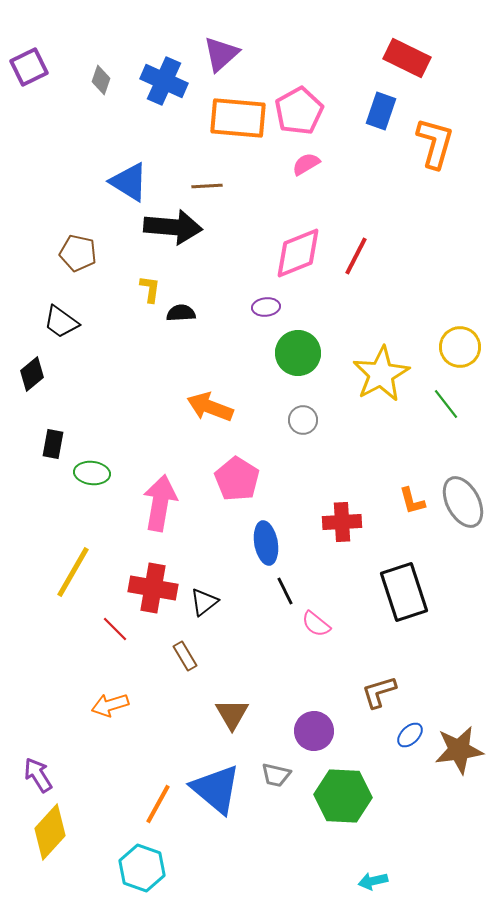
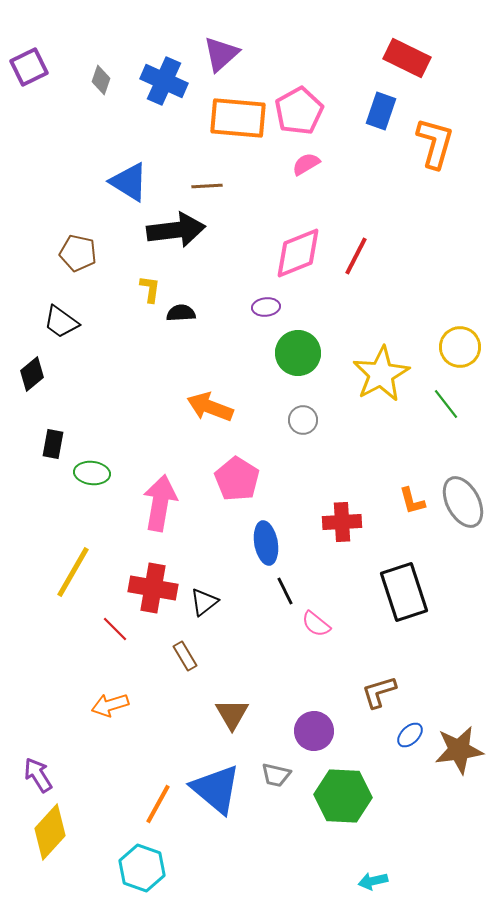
black arrow at (173, 227): moved 3 px right, 3 px down; rotated 12 degrees counterclockwise
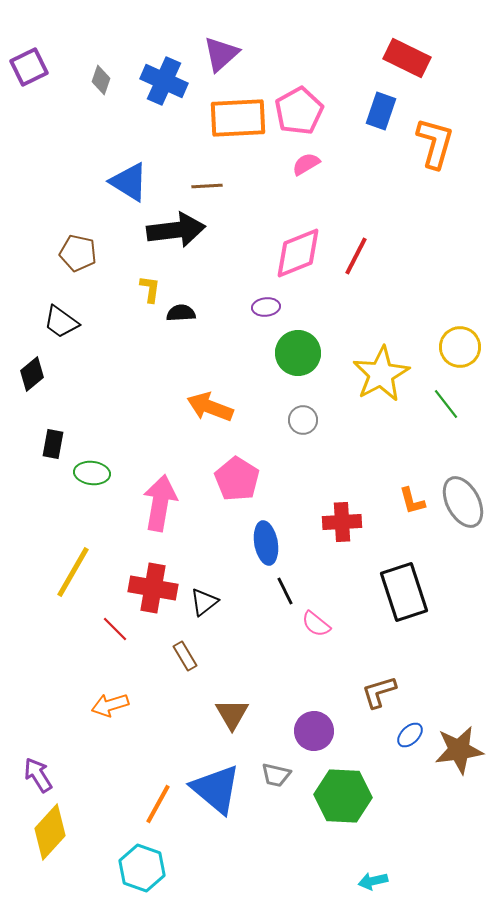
orange rectangle at (238, 118): rotated 8 degrees counterclockwise
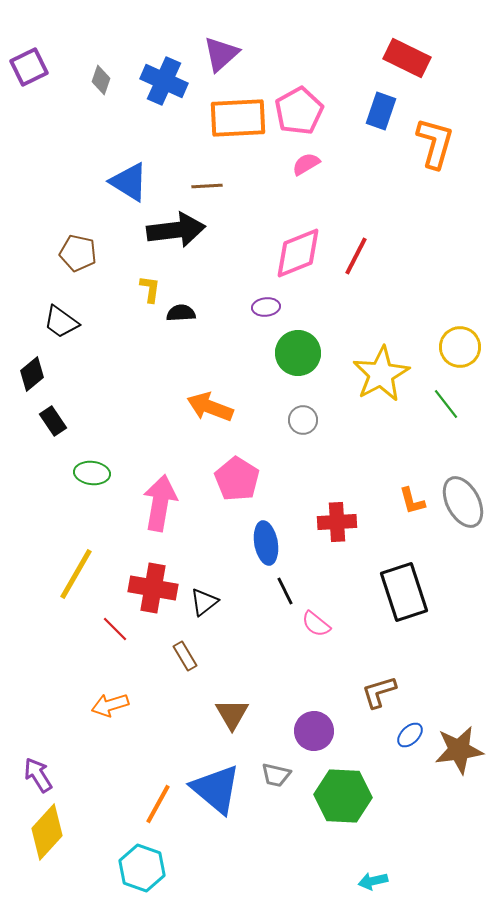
black rectangle at (53, 444): moved 23 px up; rotated 44 degrees counterclockwise
red cross at (342, 522): moved 5 px left
yellow line at (73, 572): moved 3 px right, 2 px down
yellow diamond at (50, 832): moved 3 px left
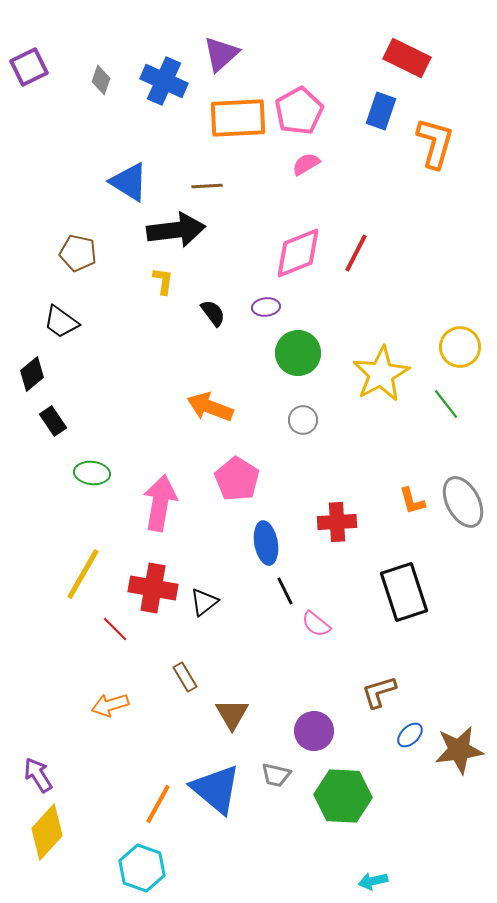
red line at (356, 256): moved 3 px up
yellow L-shape at (150, 289): moved 13 px right, 8 px up
black semicircle at (181, 313): moved 32 px right; rotated 56 degrees clockwise
yellow line at (76, 574): moved 7 px right
brown rectangle at (185, 656): moved 21 px down
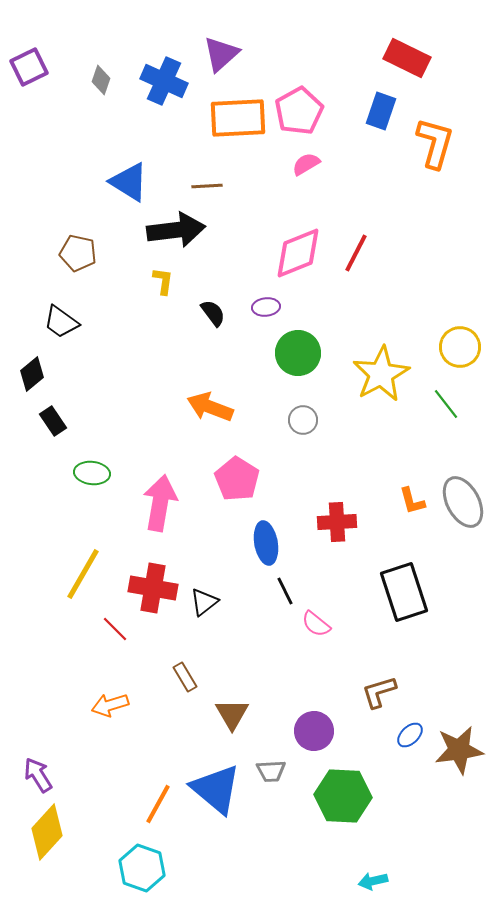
gray trapezoid at (276, 775): moved 5 px left, 4 px up; rotated 16 degrees counterclockwise
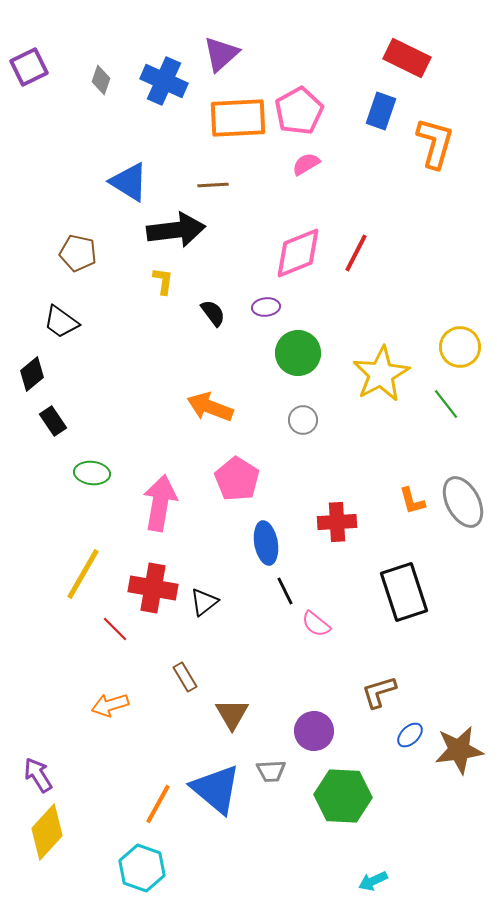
brown line at (207, 186): moved 6 px right, 1 px up
cyan arrow at (373, 881): rotated 12 degrees counterclockwise
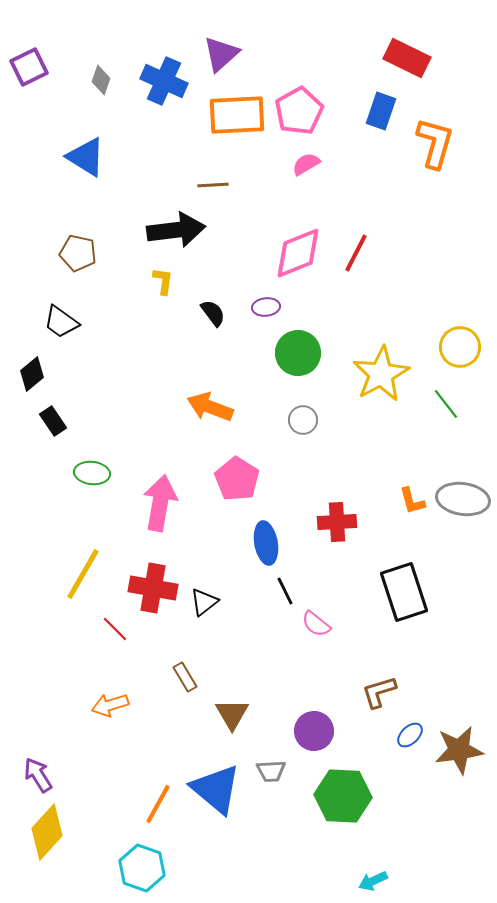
orange rectangle at (238, 118): moved 1 px left, 3 px up
blue triangle at (129, 182): moved 43 px left, 25 px up
gray ellipse at (463, 502): moved 3 px up; rotated 54 degrees counterclockwise
